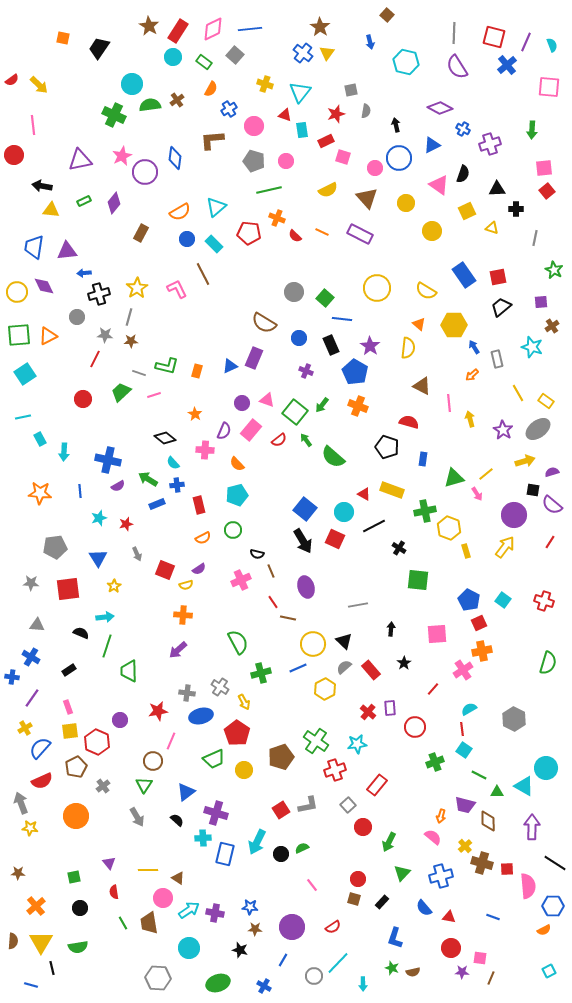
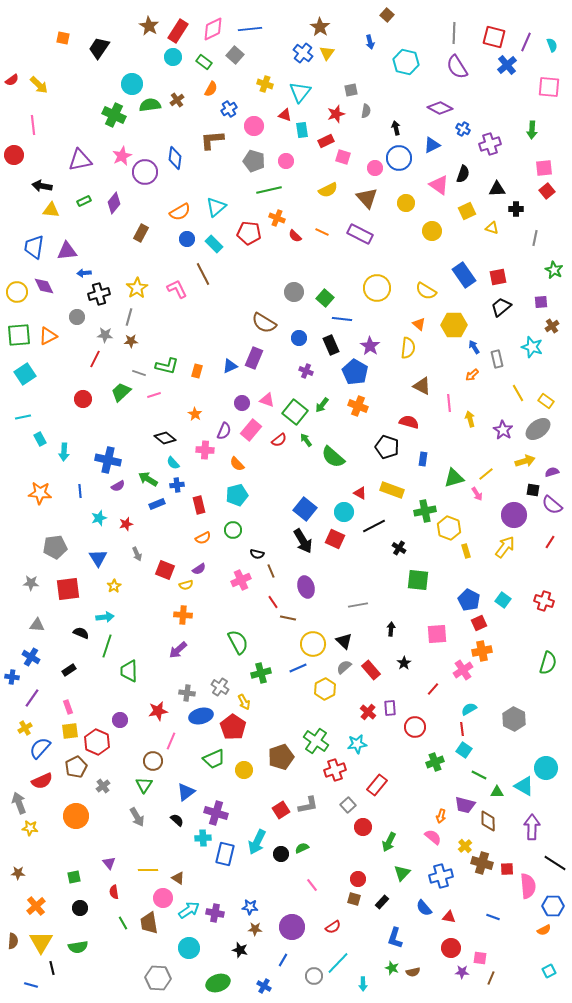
black arrow at (396, 125): moved 3 px down
red triangle at (364, 494): moved 4 px left, 1 px up
red pentagon at (237, 733): moved 4 px left, 6 px up
gray arrow at (21, 803): moved 2 px left
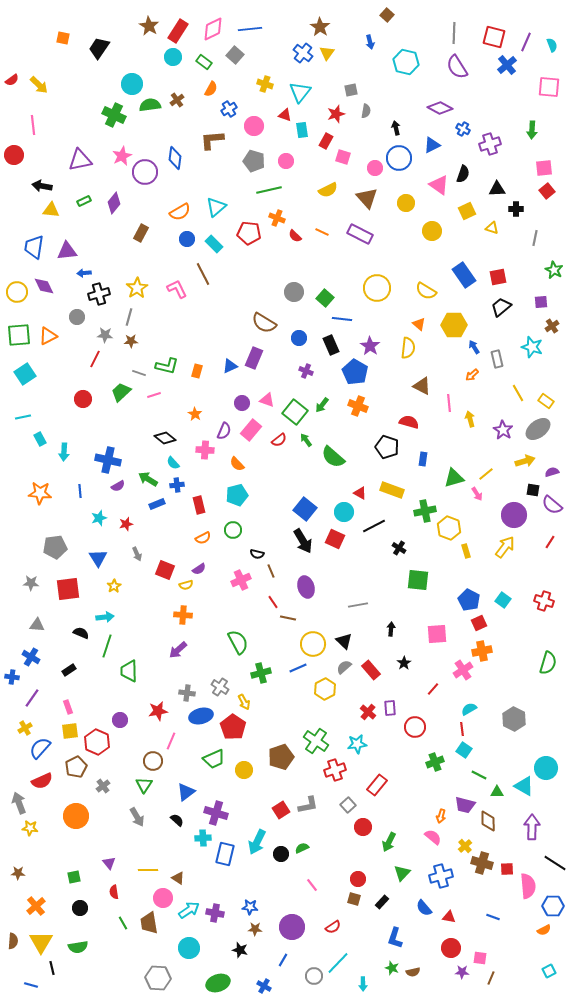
red rectangle at (326, 141): rotated 35 degrees counterclockwise
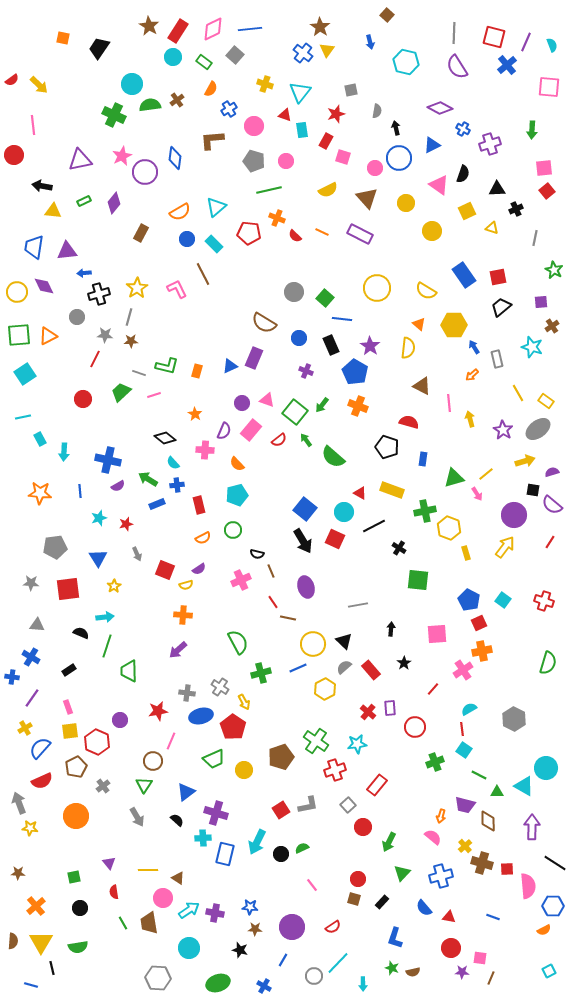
yellow triangle at (327, 53): moved 3 px up
gray semicircle at (366, 111): moved 11 px right
black cross at (516, 209): rotated 24 degrees counterclockwise
yellow triangle at (51, 210): moved 2 px right, 1 px down
yellow rectangle at (466, 551): moved 2 px down
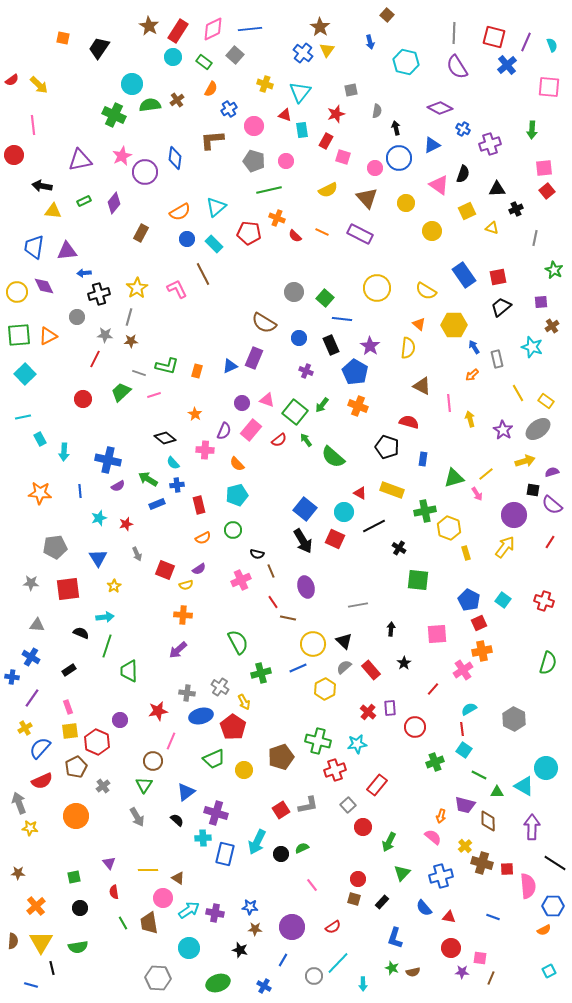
cyan square at (25, 374): rotated 10 degrees counterclockwise
green cross at (316, 741): moved 2 px right; rotated 20 degrees counterclockwise
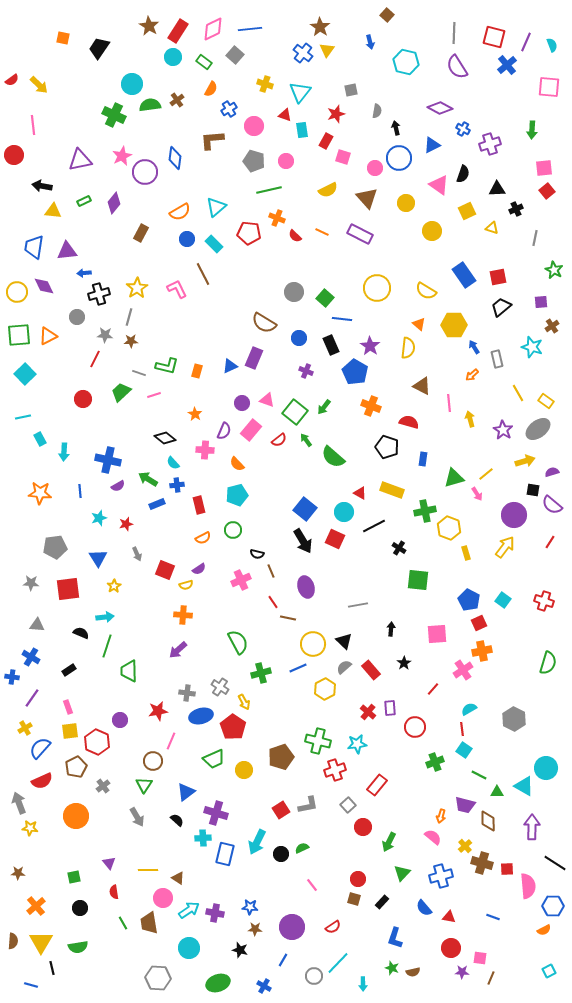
green arrow at (322, 405): moved 2 px right, 2 px down
orange cross at (358, 406): moved 13 px right
